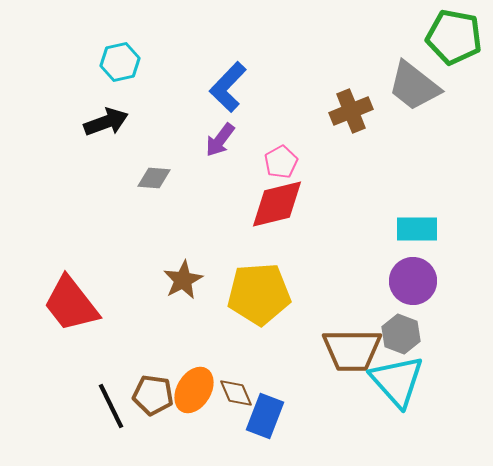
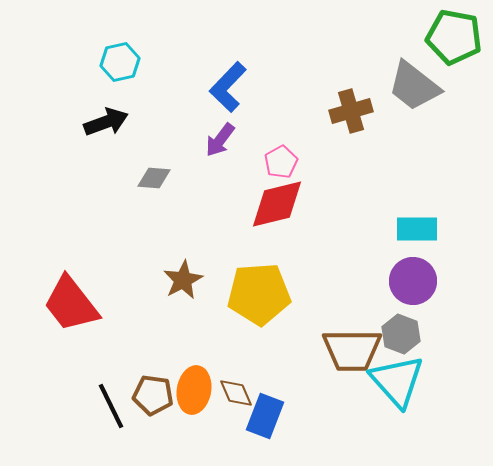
brown cross: rotated 6 degrees clockwise
orange ellipse: rotated 21 degrees counterclockwise
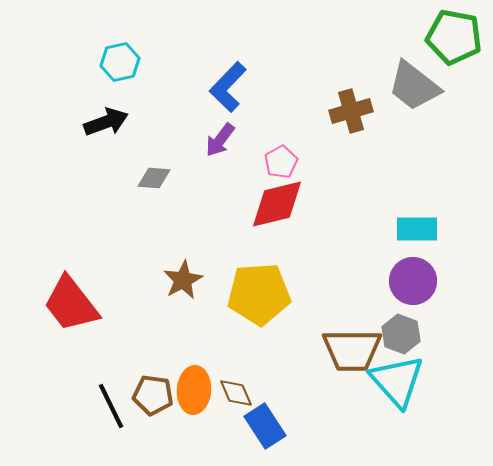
orange ellipse: rotated 6 degrees counterclockwise
blue rectangle: moved 10 px down; rotated 54 degrees counterclockwise
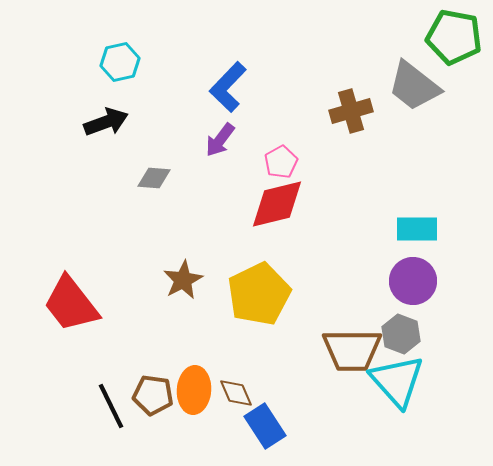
yellow pentagon: rotated 22 degrees counterclockwise
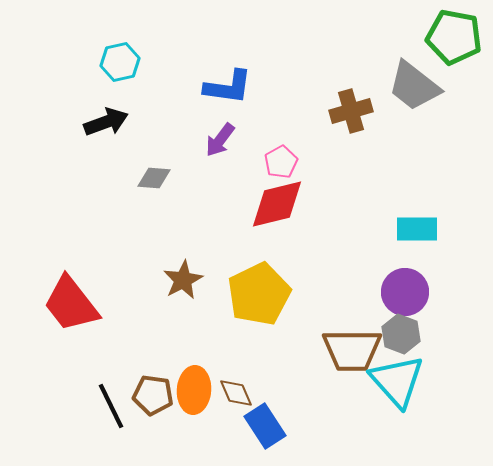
blue L-shape: rotated 126 degrees counterclockwise
purple circle: moved 8 px left, 11 px down
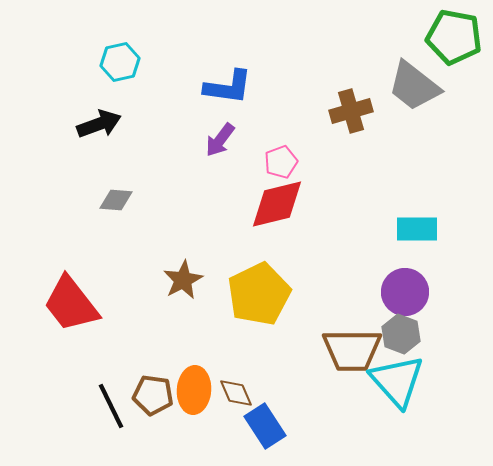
black arrow: moved 7 px left, 2 px down
pink pentagon: rotated 8 degrees clockwise
gray diamond: moved 38 px left, 22 px down
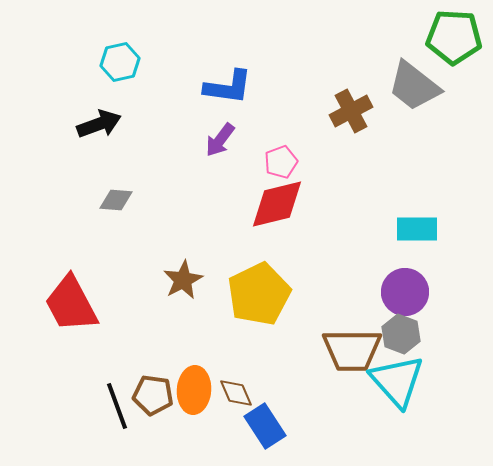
green pentagon: rotated 8 degrees counterclockwise
brown cross: rotated 12 degrees counterclockwise
red trapezoid: rotated 10 degrees clockwise
black line: moved 6 px right; rotated 6 degrees clockwise
